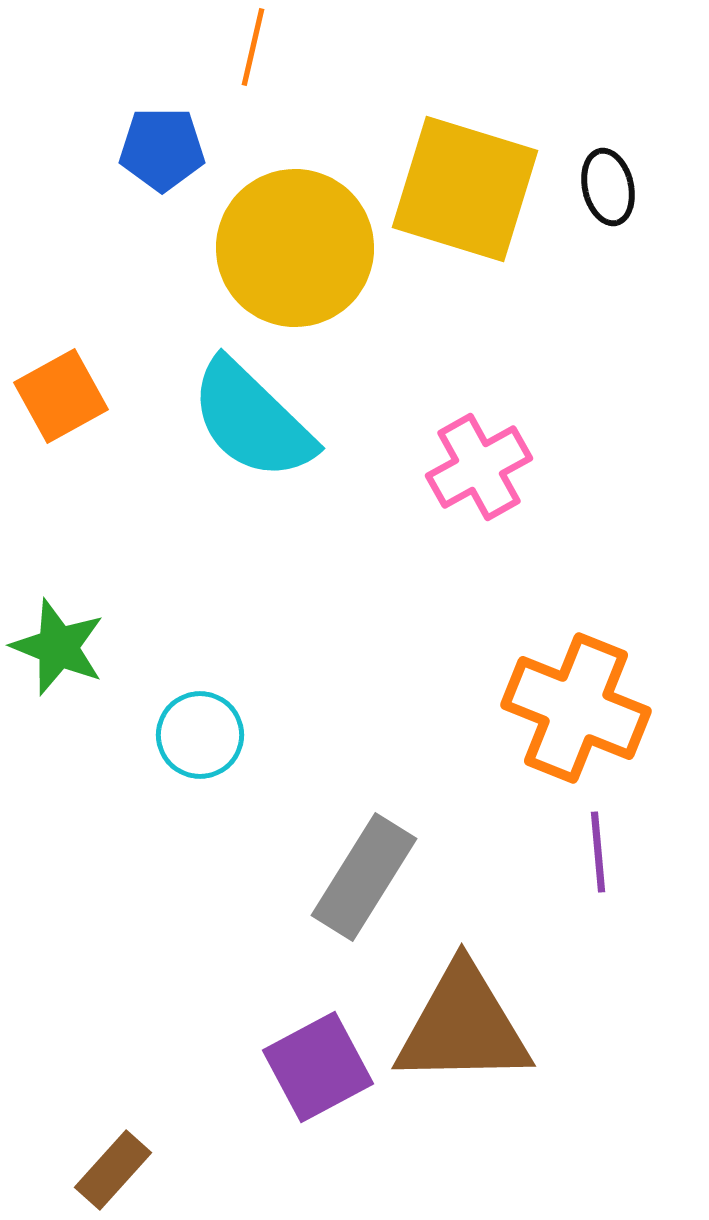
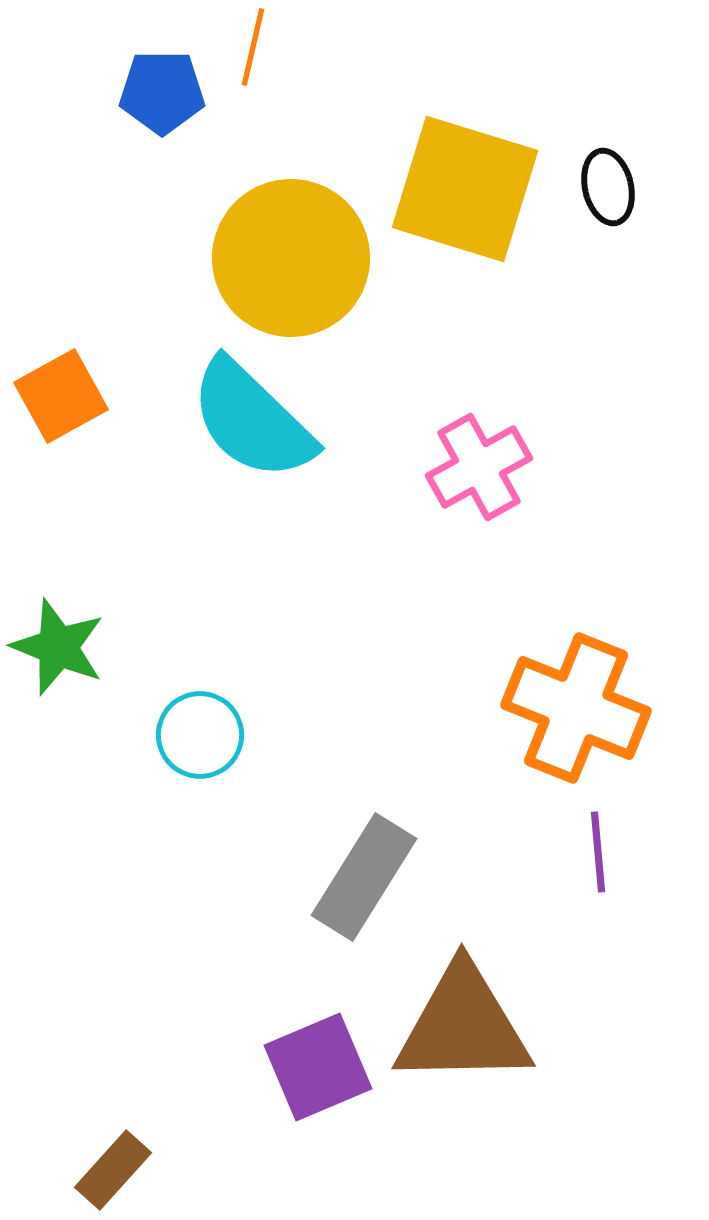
blue pentagon: moved 57 px up
yellow circle: moved 4 px left, 10 px down
purple square: rotated 5 degrees clockwise
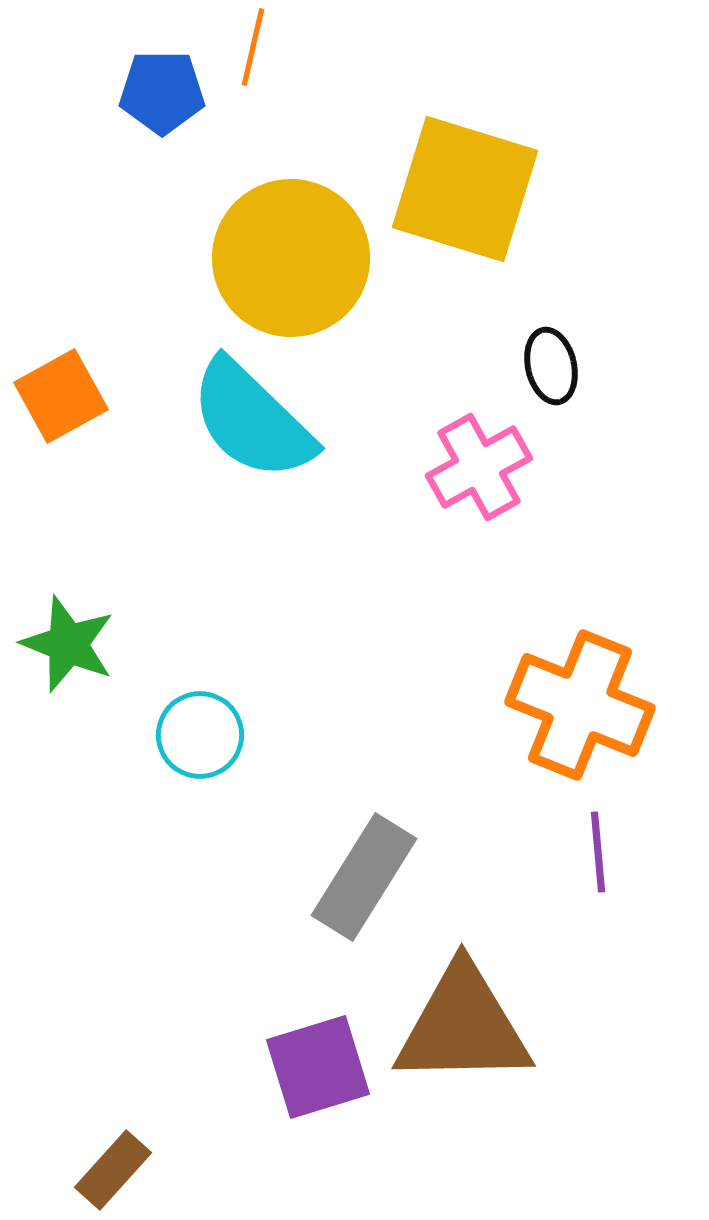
black ellipse: moved 57 px left, 179 px down
green star: moved 10 px right, 3 px up
orange cross: moved 4 px right, 3 px up
purple square: rotated 6 degrees clockwise
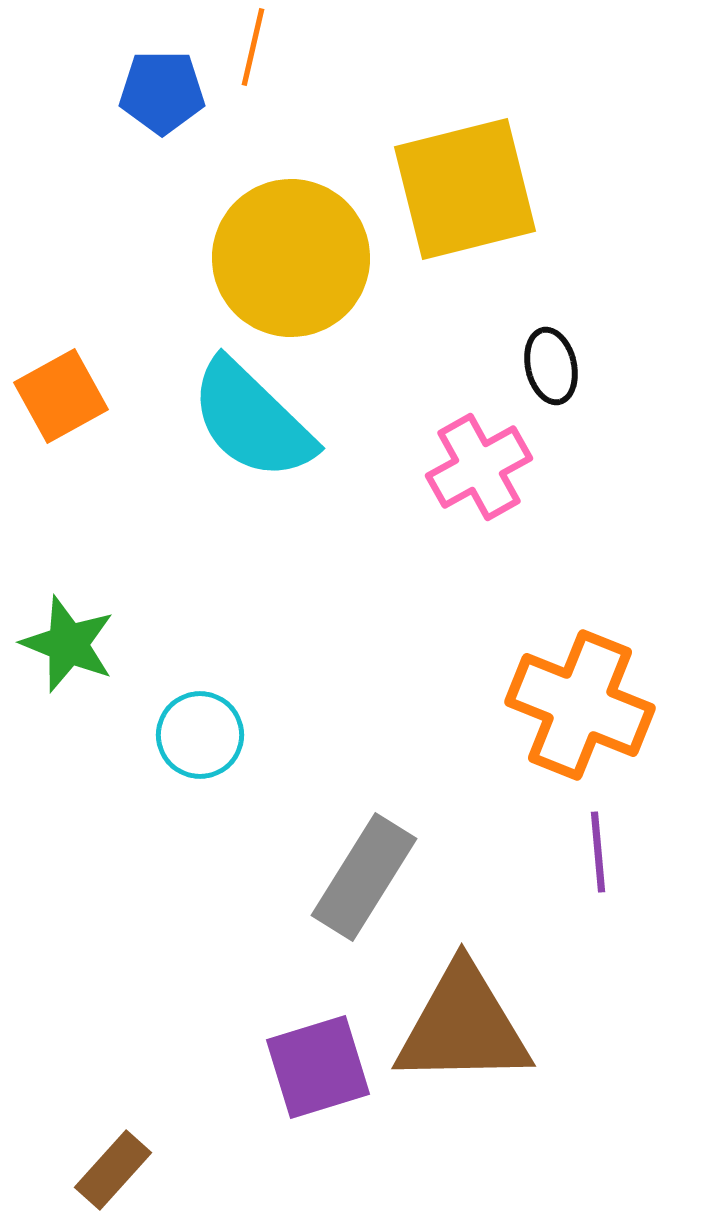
yellow square: rotated 31 degrees counterclockwise
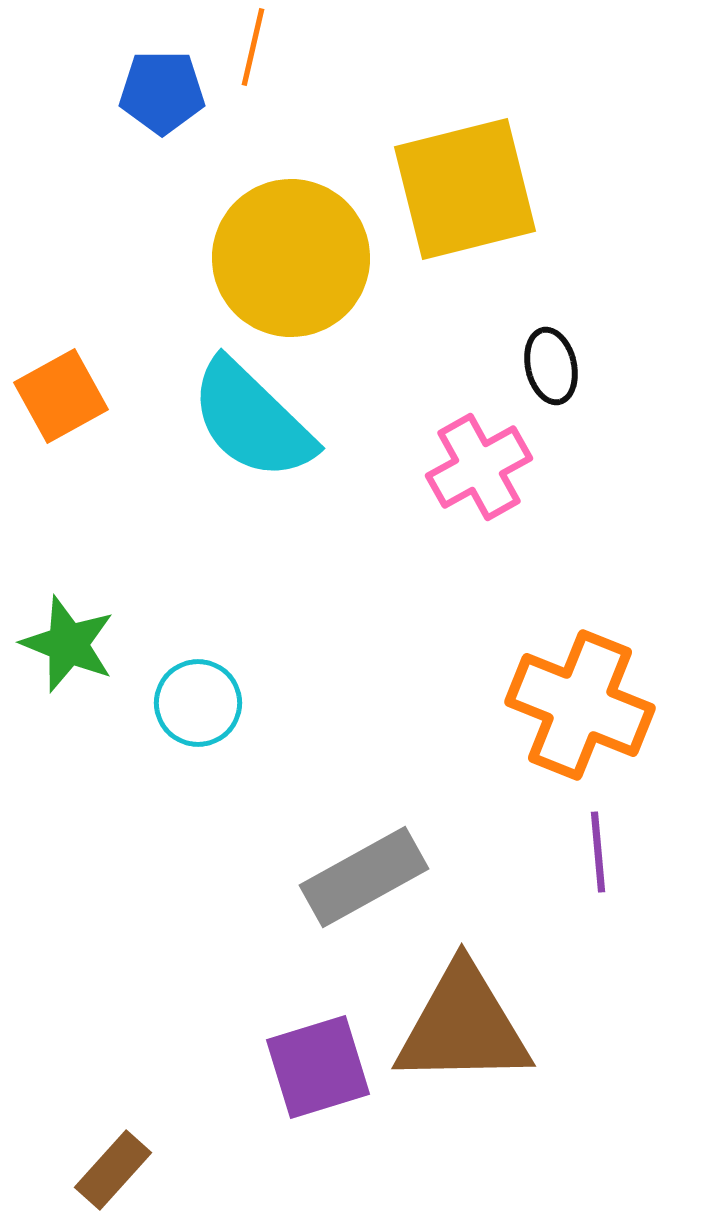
cyan circle: moved 2 px left, 32 px up
gray rectangle: rotated 29 degrees clockwise
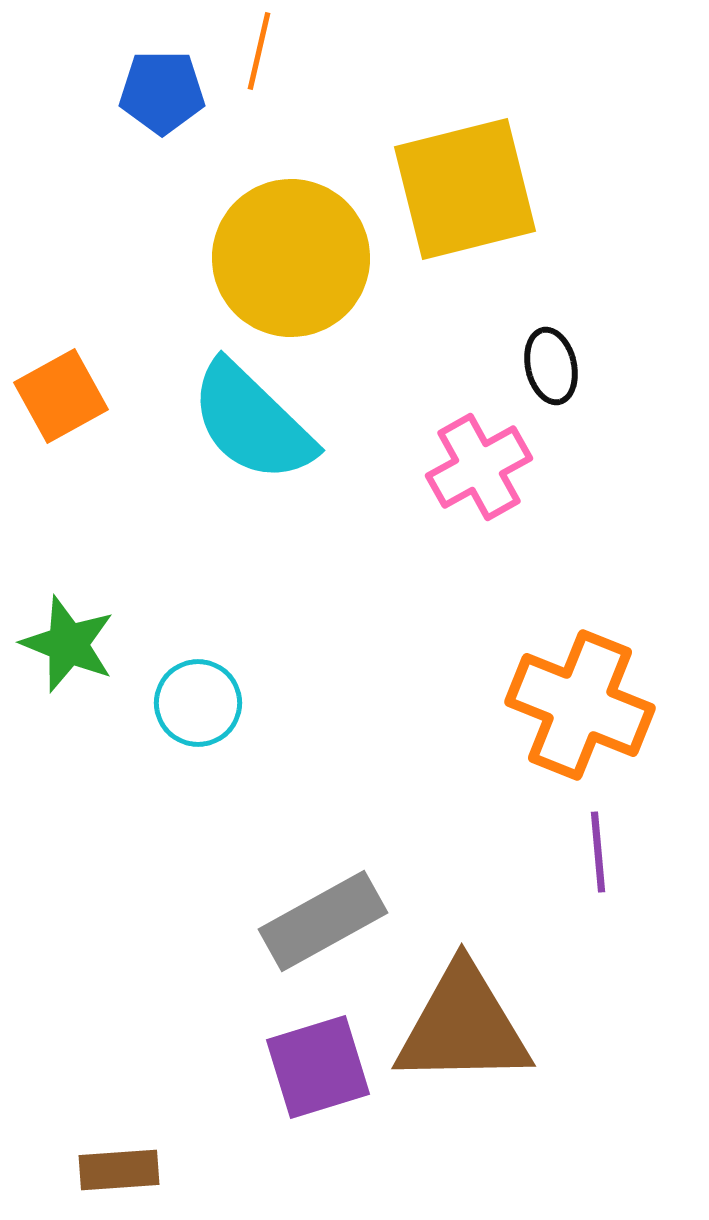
orange line: moved 6 px right, 4 px down
cyan semicircle: moved 2 px down
gray rectangle: moved 41 px left, 44 px down
brown rectangle: moved 6 px right; rotated 44 degrees clockwise
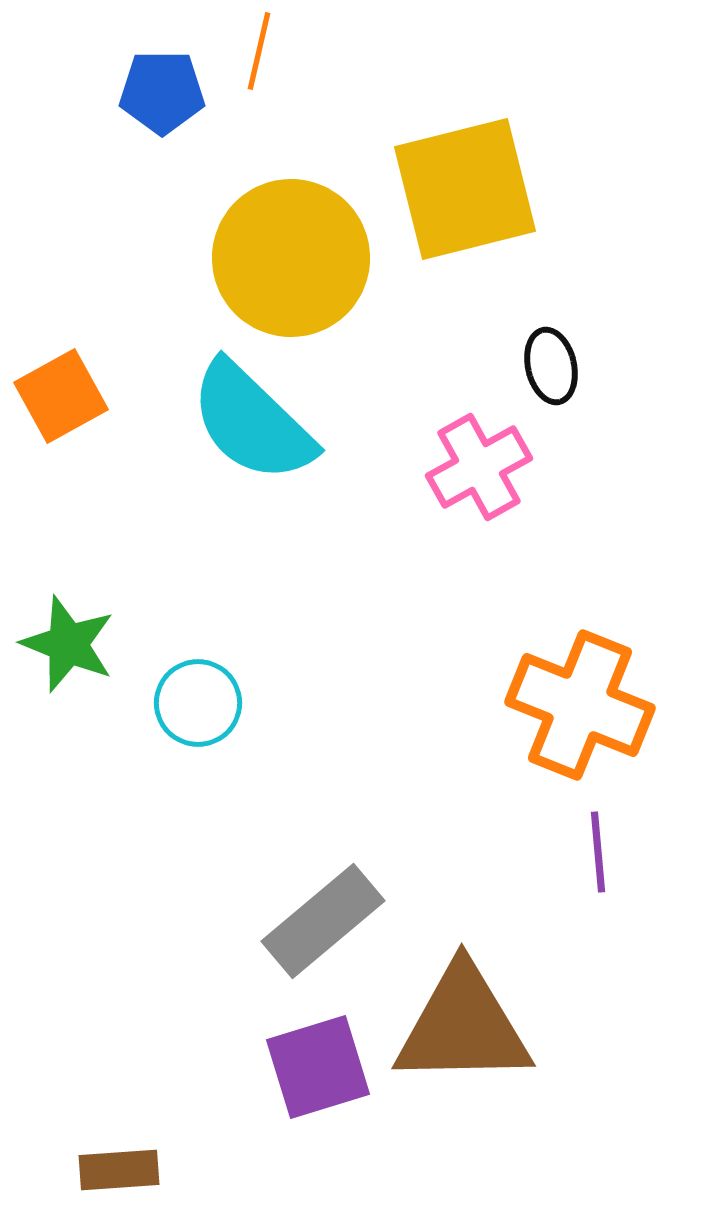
gray rectangle: rotated 11 degrees counterclockwise
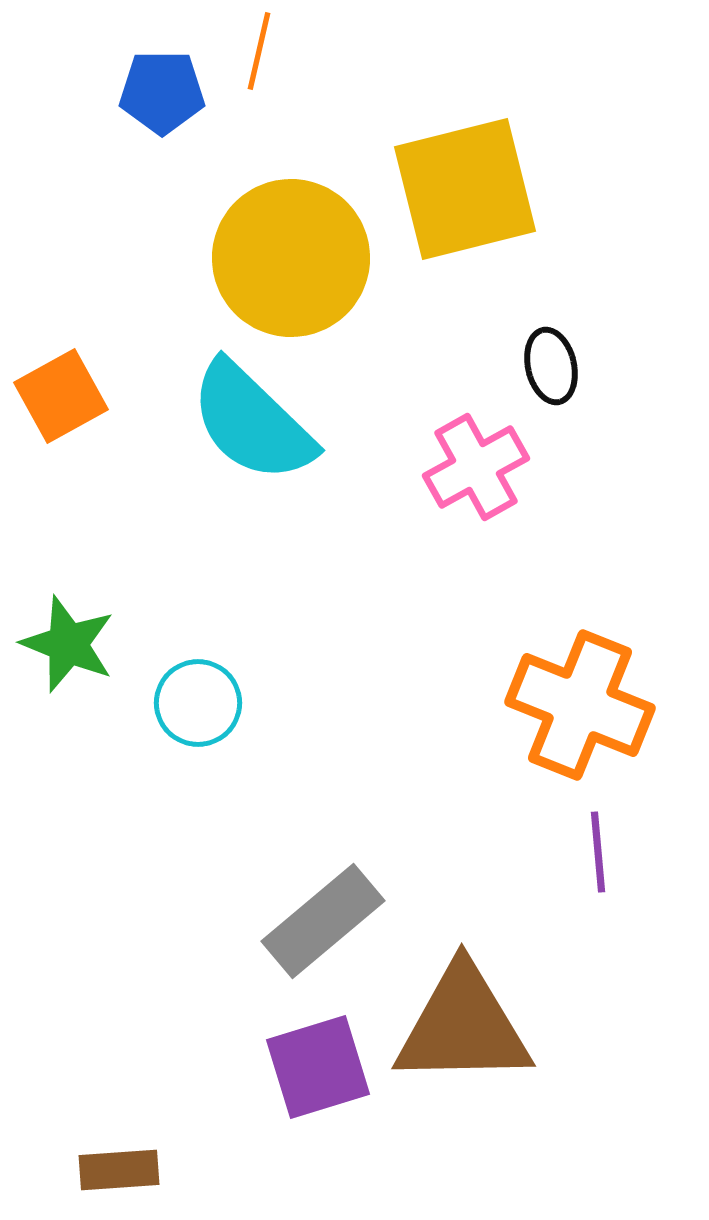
pink cross: moved 3 px left
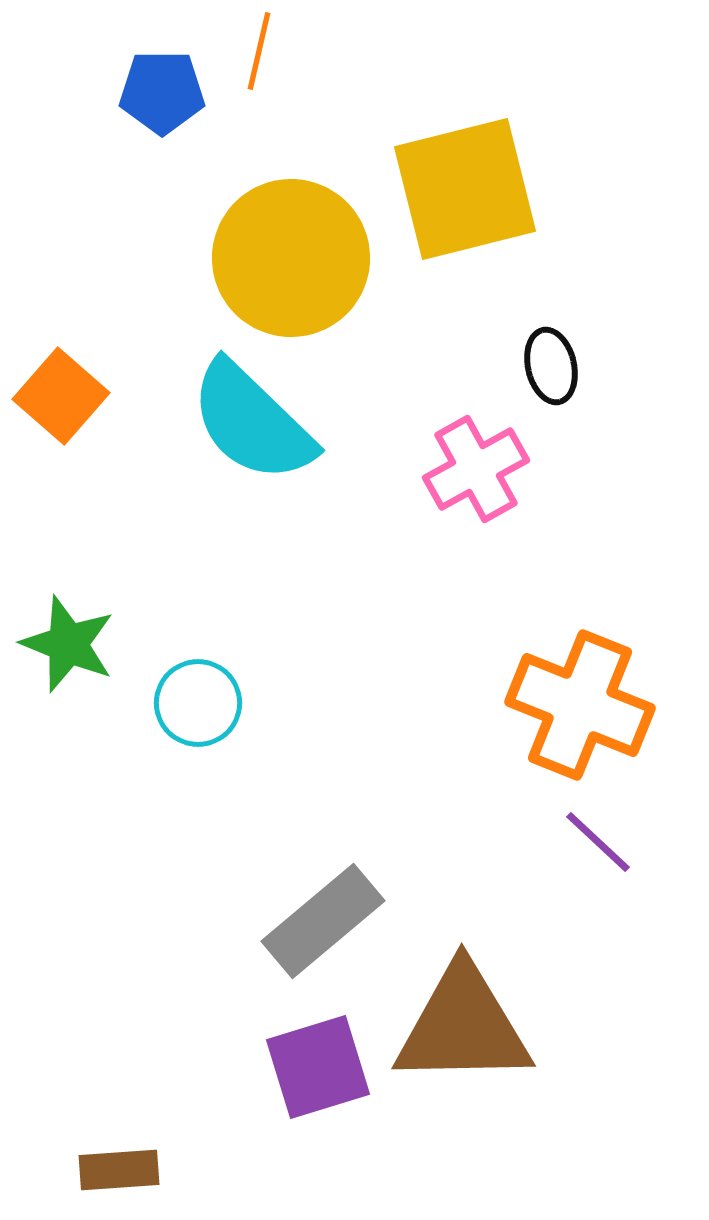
orange square: rotated 20 degrees counterclockwise
pink cross: moved 2 px down
purple line: moved 10 px up; rotated 42 degrees counterclockwise
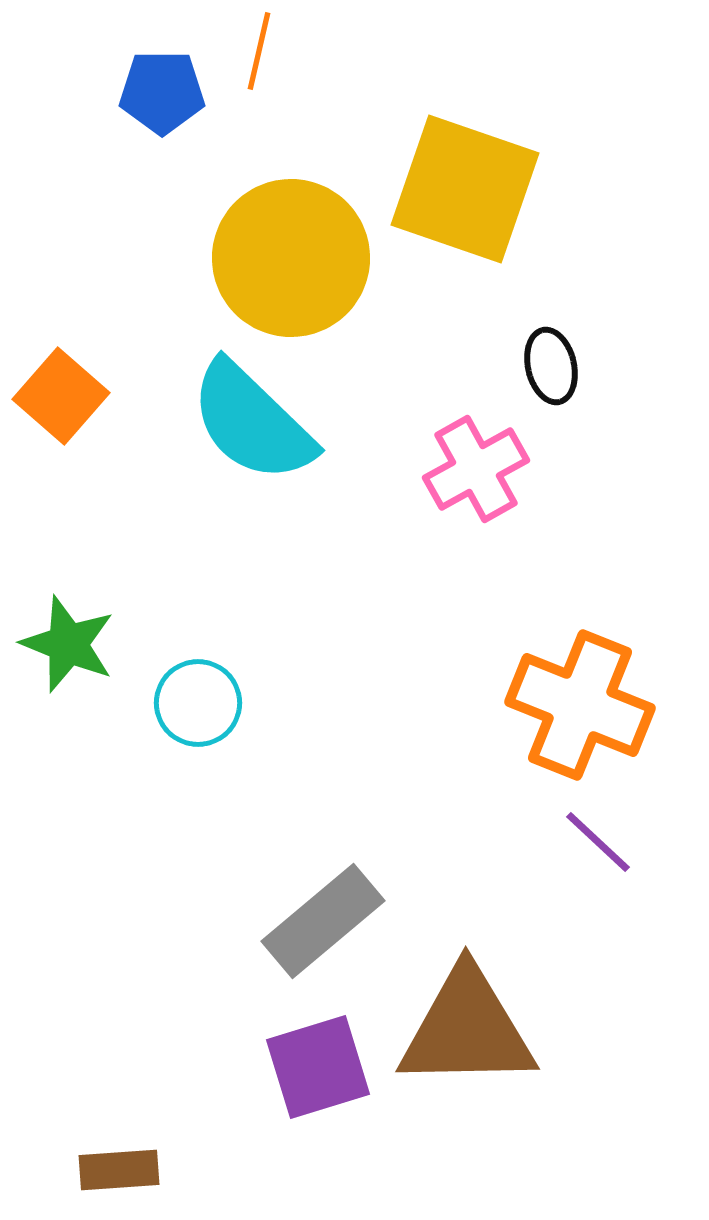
yellow square: rotated 33 degrees clockwise
brown triangle: moved 4 px right, 3 px down
